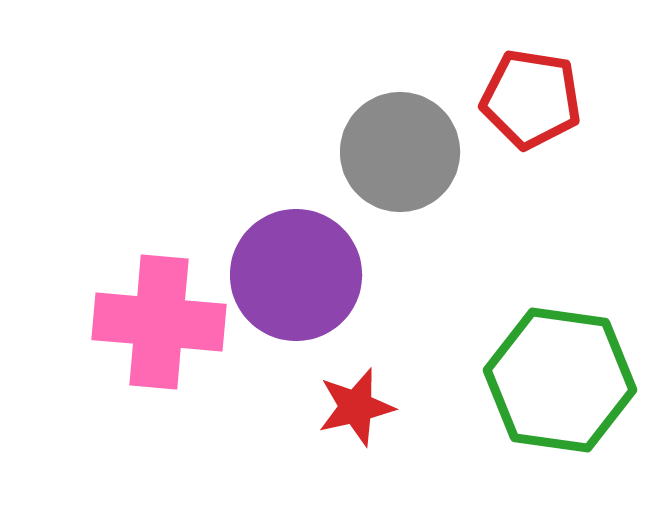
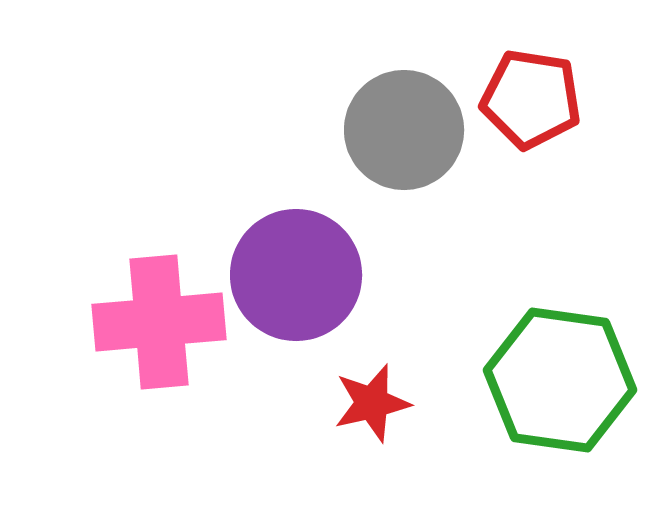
gray circle: moved 4 px right, 22 px up
pink cross: rotated 10 degrees counterclockwise
red star: moved 16 px right, 4 px up
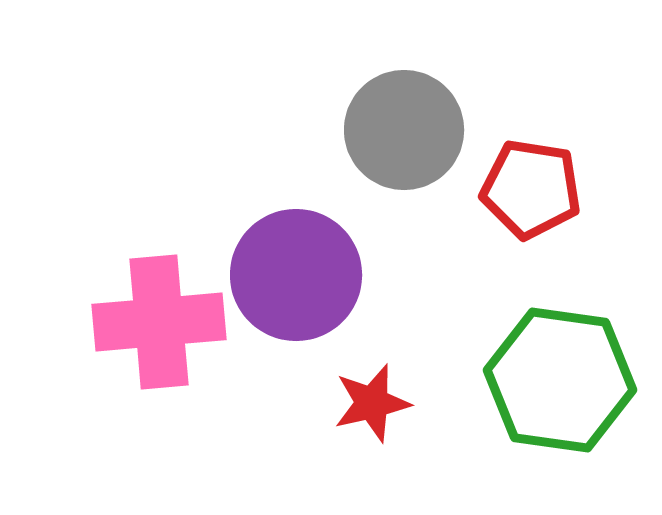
red pentagon: moved 90 px down
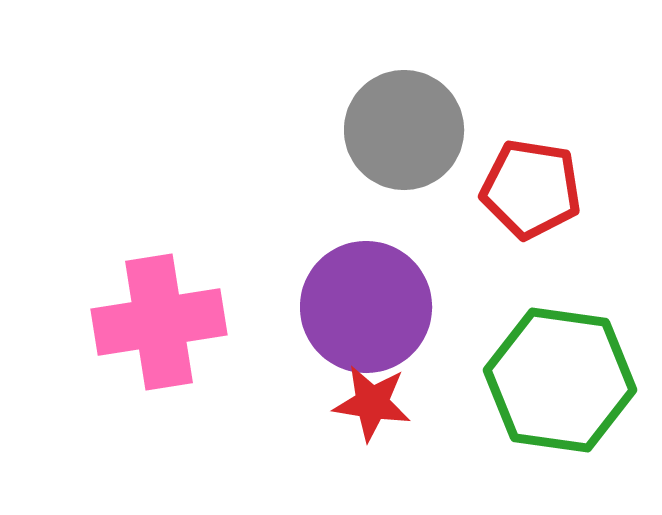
purple circle: moved 70 px right, 32 px down
pink cross: rotated 4 degrees counterclockwise
red star: rotated 22 degrees clockwise
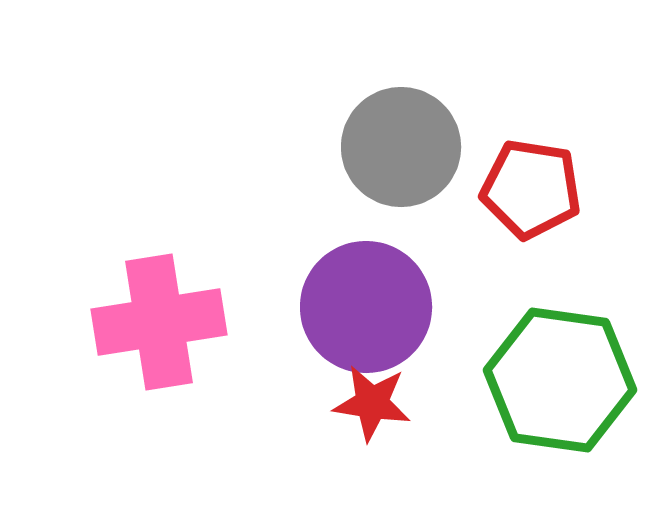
gray circle: moved 3 px left, 17 px down
